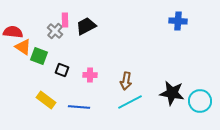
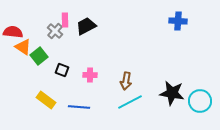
green square: rotated 30 degrees clockwise
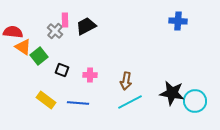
cyan circle: moved 5 px left
blue line: moved 1 px left, 4 px up
